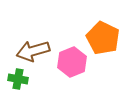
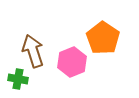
orange pentagon: rotated 8 degrees clockwise
brown arrow: rotated 88 degrees clockwise
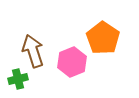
green cross: rotated 24 degrees counterclockwise
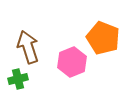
orange pentagon: rotated 12 degrees counterclockwise
brown arrow: moved 5 px left, 4 px up
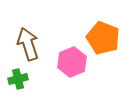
brown arrow: moved 3 px up
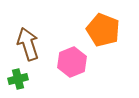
orange pentagon: moved 8 px up
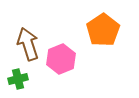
orange pentagon: rotated 16 degrees clockwise
pink hexagon: moved 11 px left, 3 px up
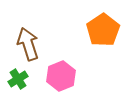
pink hexagon: moved 17 px down
green cross: rotated 18 degrees counterclockwise
